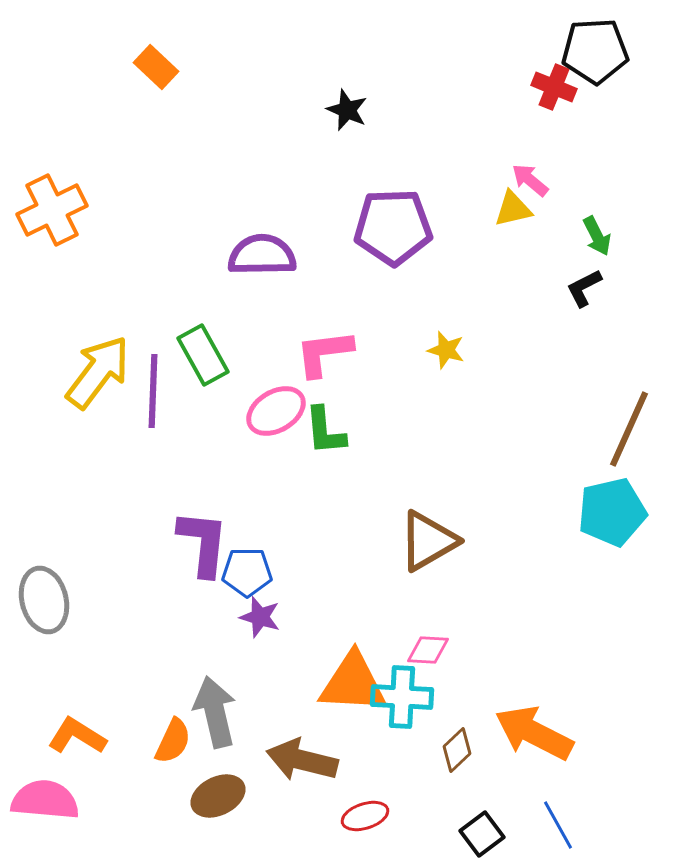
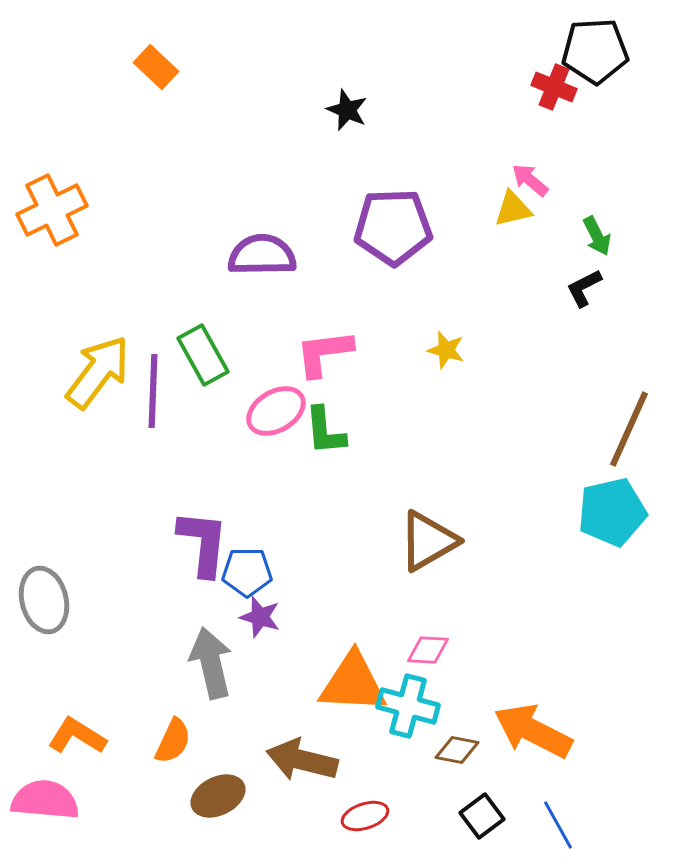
cyan cross: moved 6 px right, 9 px down; rotated 12 degrees clockwise
gray arrow: moved 4 px left, 49 px up
orange arrow: moved 1 px left, 2 px up
brown diamond: rotated 54 degrees clockwise
black square: moved 18 px up
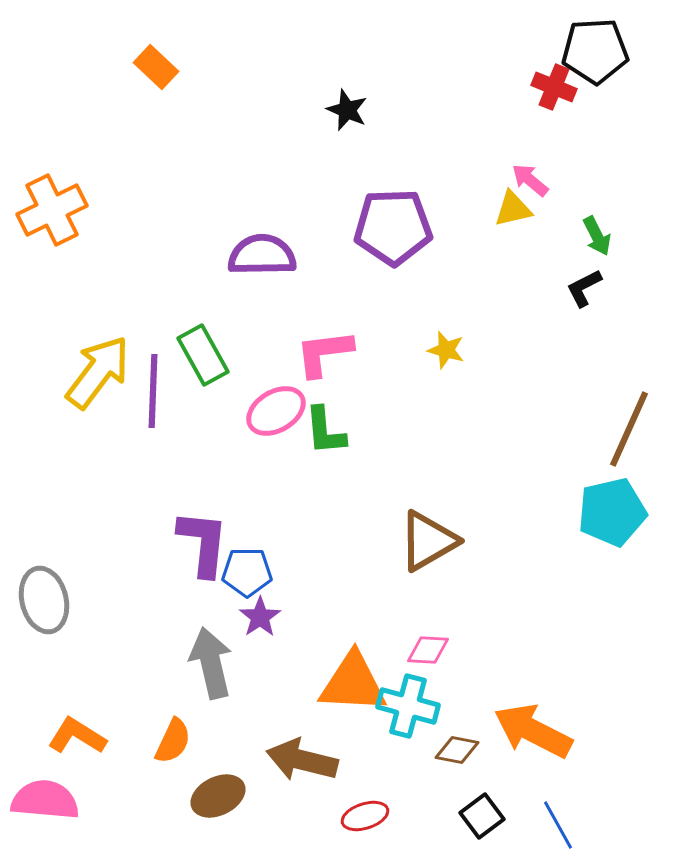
purple star: rotated 21 degrees clockwise
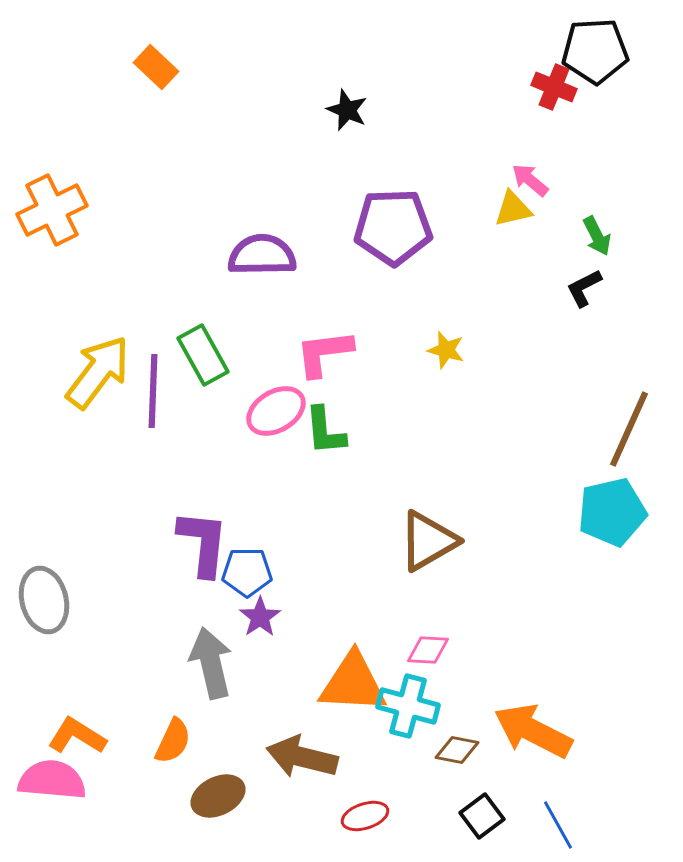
brown arrow: moved 3 px up
pink semicircle: moved 7 px right, 20 px up
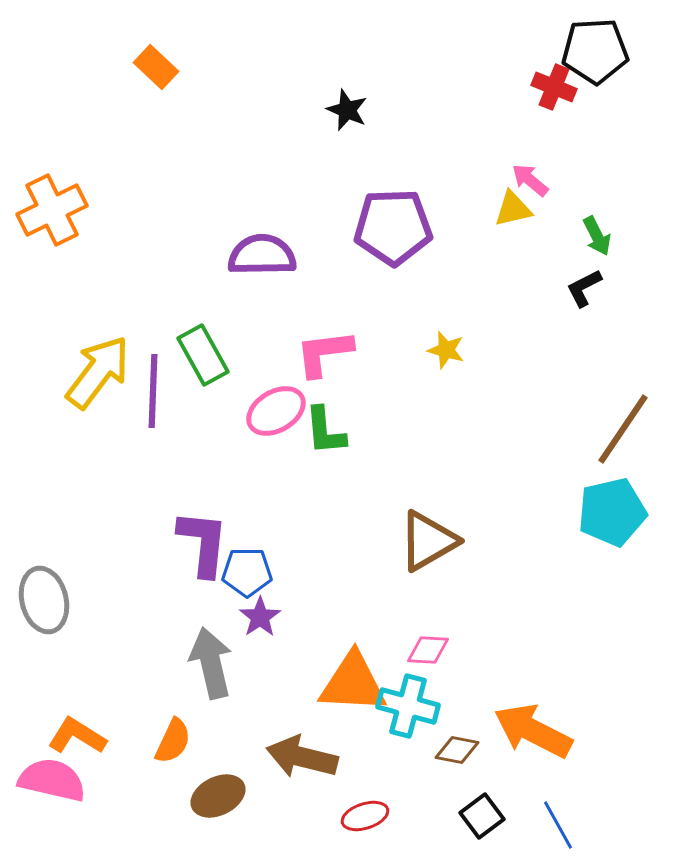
brown line: moved 6 px left; rotated 10 degrees clockwise
pink semicircle: rotated 8 degrees clockwise
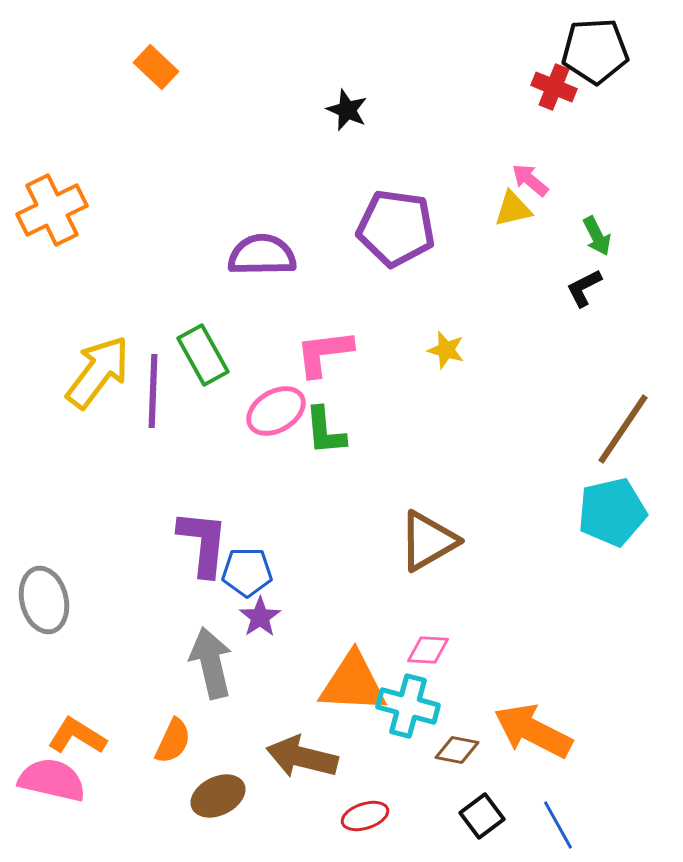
purple pentagon: moved 3 px right, 1 px down; rotated 10 degrees clockwise
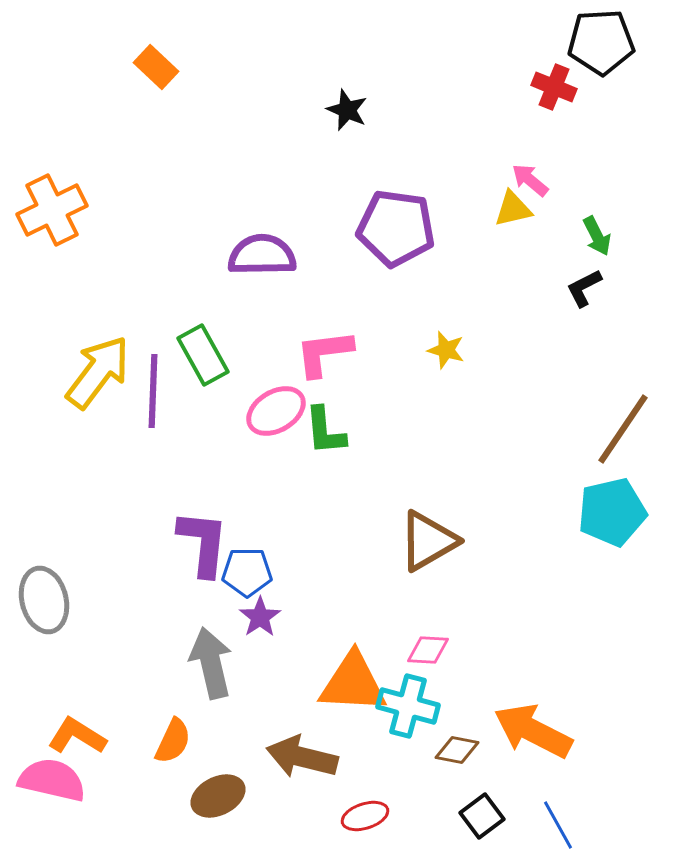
black pentagon: moved 6 px right, 9 px up
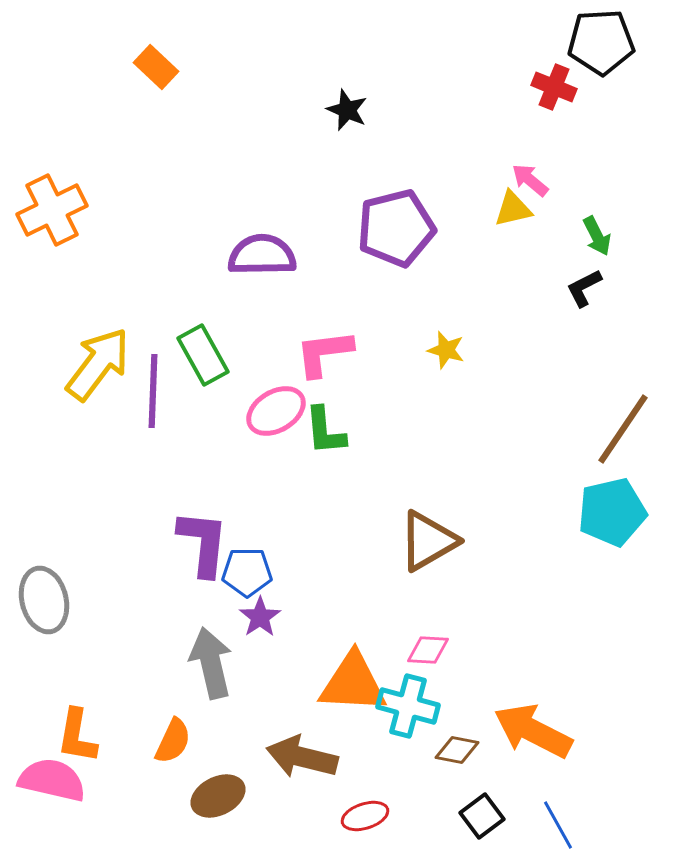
purple pentagon: rotated 22 degrees counterclockwise
yellow arrow: moved 8 px up
orange L-shape: rotated 112 degrees counterclockwise
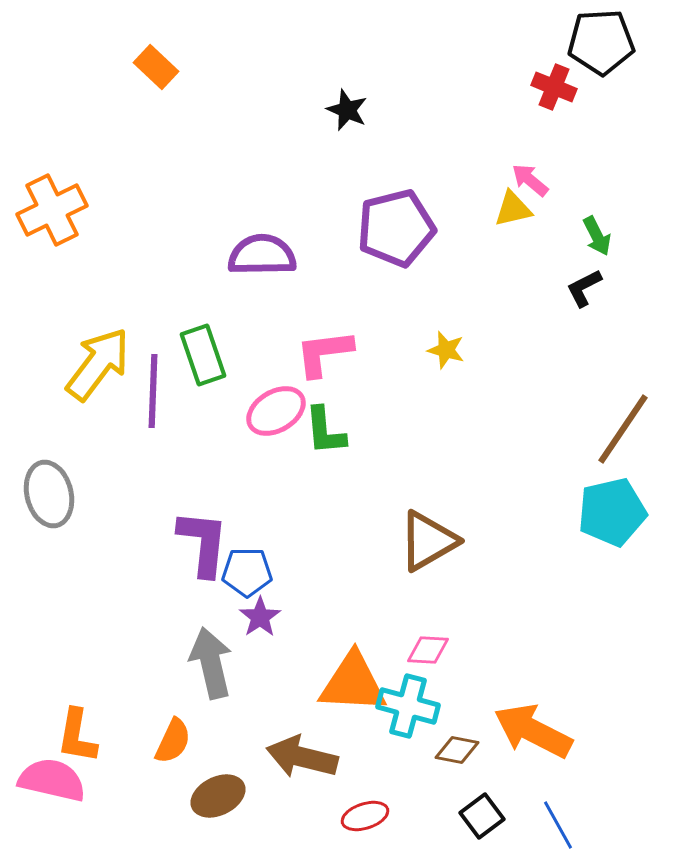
green rectangle: rotated 10 degrees clockwise
gray ellipse: moved 5 px right, 106 px up
